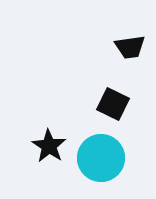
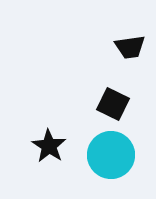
cyan circle: moved 10 px right, 3 px up
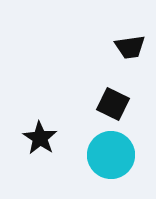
black star: moved 9 px left, 8 px up
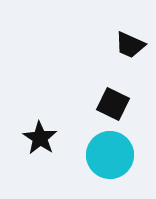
black trapezoid: moved 2 px up; rotated 32 degrees clockwise
cyan circle: moved 1 px left
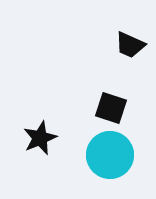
black square: moved 2 px left, 4 px down; rotated 8 degrees counterclockwise
black star: rotated 16 degrees clockwise
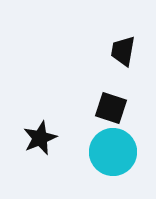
black trapezoid: moved 7 px left, 6 px down; rotated 76 degrees clockwise
cyan circle: moved 3 px right, 3 px up
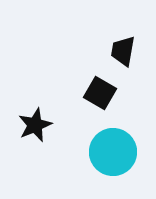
black square: moved 11 px left, 15 px up; rotated 12 degrees clockwise
black star: moved 5 px left, 13 px up
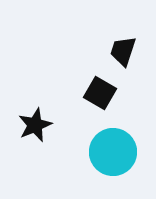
black trapezoid: rotated 8 degrees clockwise
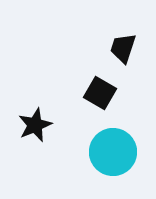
black trapezoid: moved 3 px up
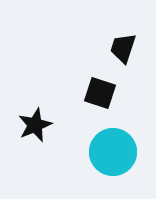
black square: rotated 12 degrees counterclockwise
